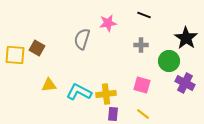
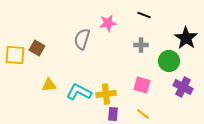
purple cross: moved 2 px left, 4 px down
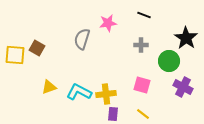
yellow triangle: moved 2 px down; rotated 14 degrees counterclockwise
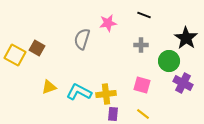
yellow square: rotated 25 degrees clockwise
purple cross: moved 4 px up
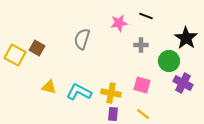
black line: moved 2 px right, 1 px down
pink star: moved 11 px right
yellow triangle: rotated 35 degrees clockwise
yellow cross: moved 5 px right, 1 px up; rotated 18 degrees clockwise
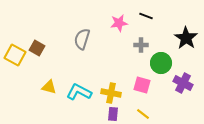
green circle: moved 8 px left, 2 px down
